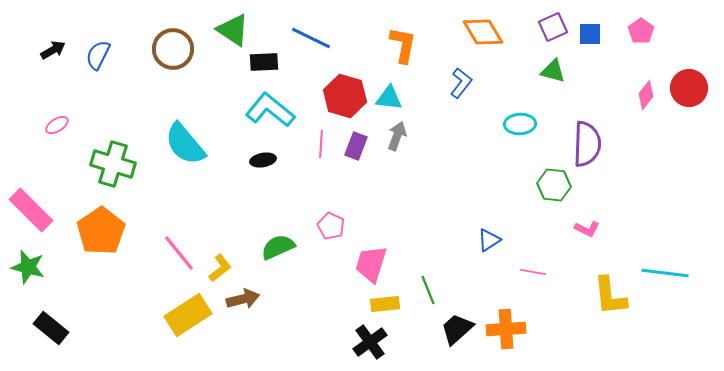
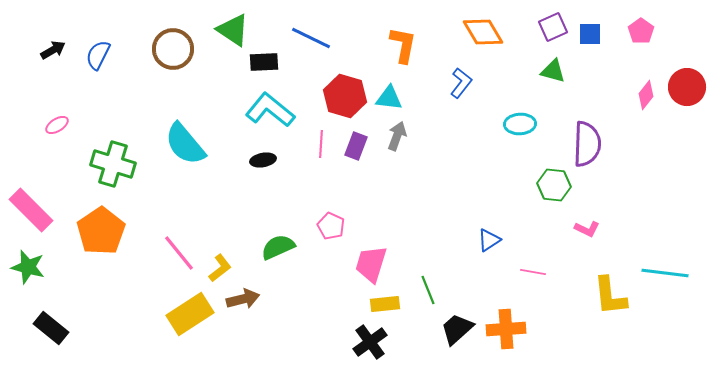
red circle at (689, 88): moved 2 px left, 1 px up
yellow rectangle at (188, 315): moved 2 px right, 1 px up
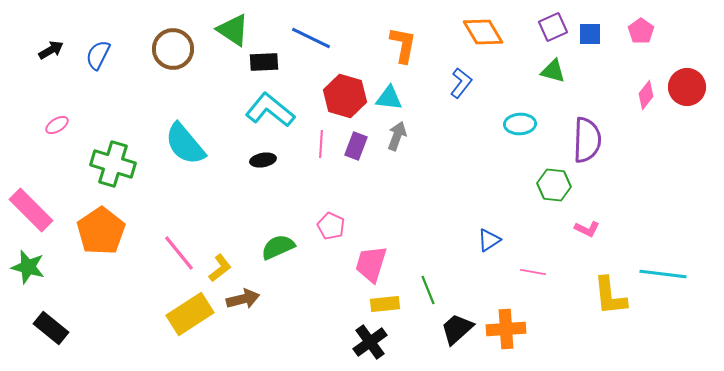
black arrow at (53, 50): moved 2 px left
purple semicircle at (587, 144): moved 4 px up
cyan line at (665, 273): moved 2 px left, 1 px down
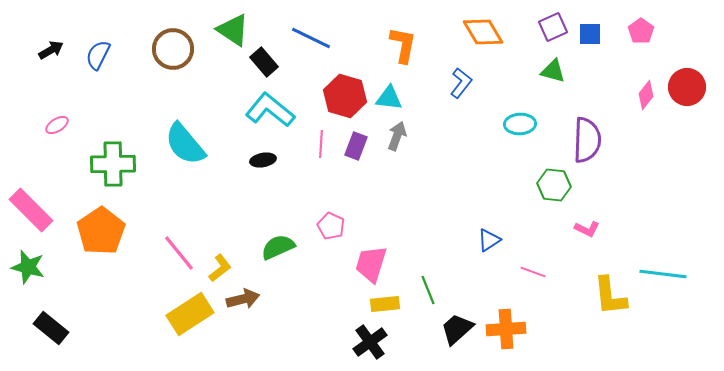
black rectangle at (264, 62): rotated 52 degrees clockwise
green cross at (113, 164): rotated 18 degrees counterclockwise
pink line at (533, 272): rotated 10 degrees clockwise
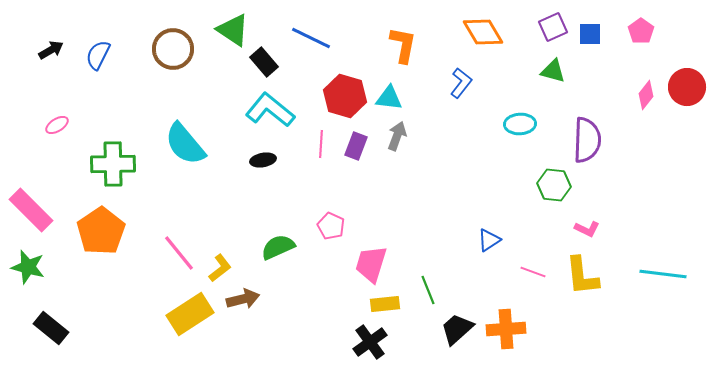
yellow L-shape at (610, 296): moved 28 px left, 20 px up
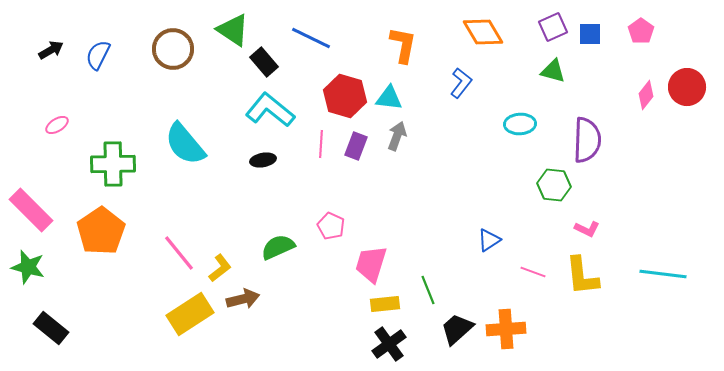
black cross at (370, 342): moved 19 px right, 2 px down
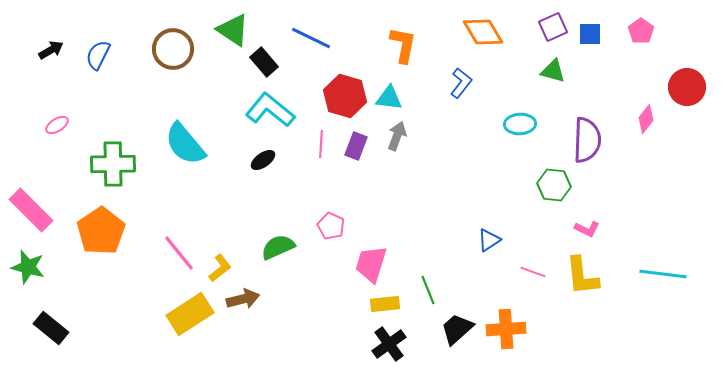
pink diamond at (646, 95): moved 24 px down
black ellipse at (263, 160): rotated 25 degrees counterclockwise
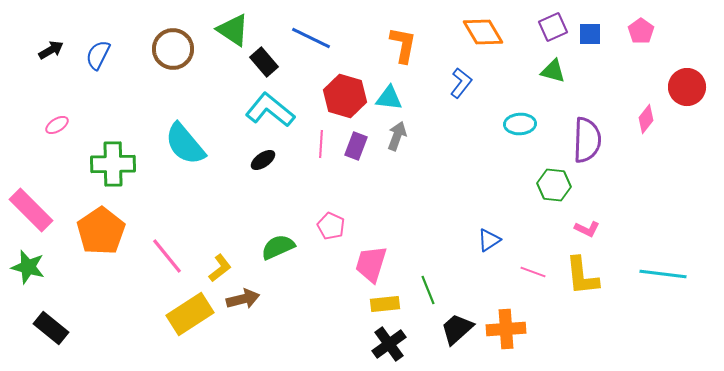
pink line at (179, 253): moved 12 px left, 3 px down
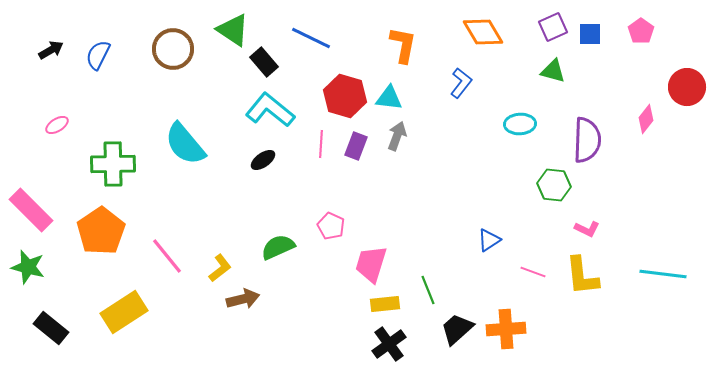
yellow rectangle at (190, 314): moved 66 px left, 2 px up
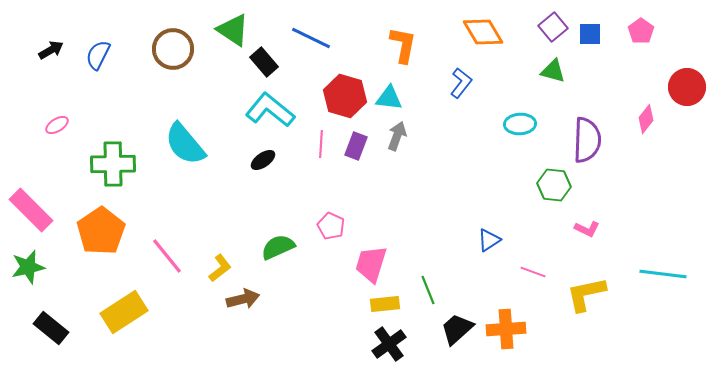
purple square at (553, 27): rotated 16 degrees counterclockwise
green star at (28, 267): rotated 28 degrees counterclockwise
yellow L-shape at (582, 276): moved 4 px right, 18 px down; rotated 84 degrees clockwise
